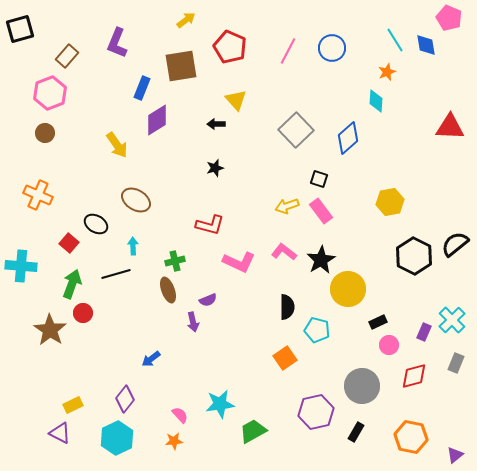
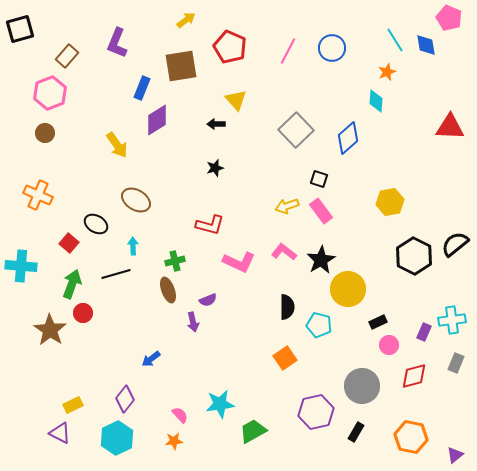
cyan cross at (452, 320): rotated 36 degrees clockwise
cyan pentagon at (317, 330): moved 2 px right, 5 px up
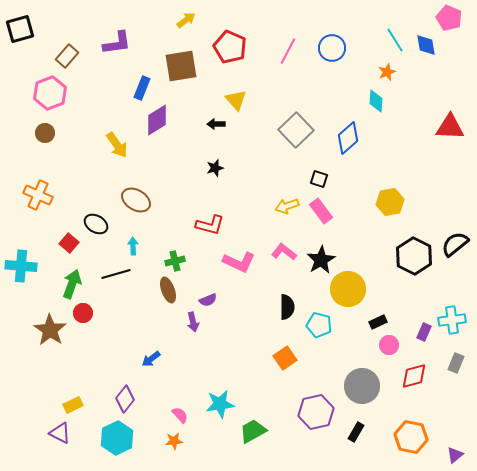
purple L-shape at (117, 43): rotated 120 degrees counterclockwise
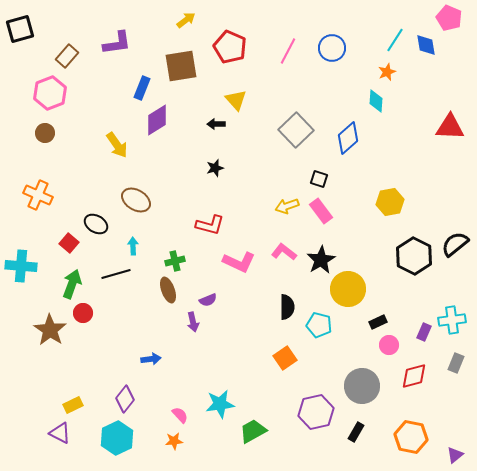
cyan line at (395, 40): rotated 65 degrees clockwise
blue arrow at (151, 359): rotated 150 degrees counterclockwise
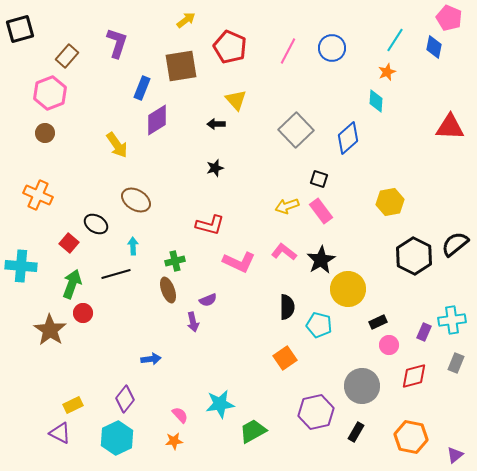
purple L-shape at (117, 43): rotated 64 degrees counterclockwise
blue diamond at (426, 45): moved 8 px right, 2 px down; rotated 20 degrees clockwise
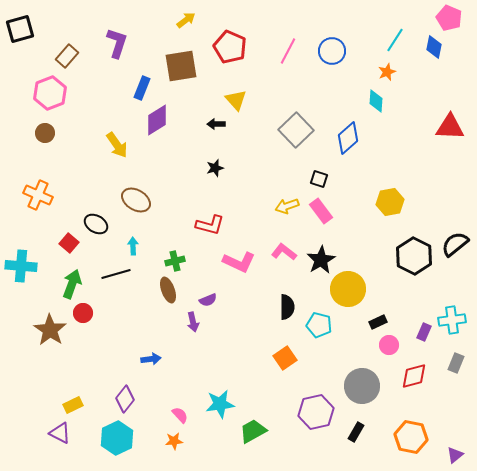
blue circle at (332, 48): moved 3 px down
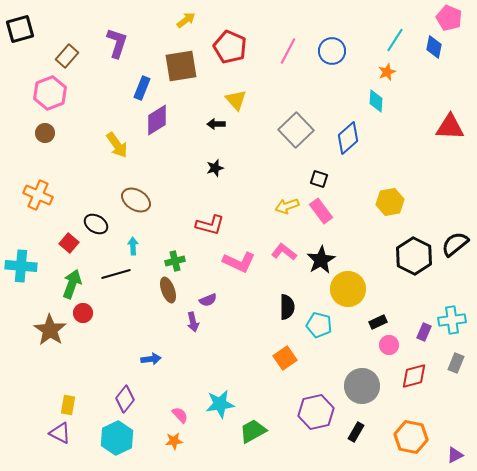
yellow rectangle at (73, 405): moved 5 px left; rotated 54 degrees counterclockwise
purple triangle at (455, 455): rotated 12 degrees clockwise
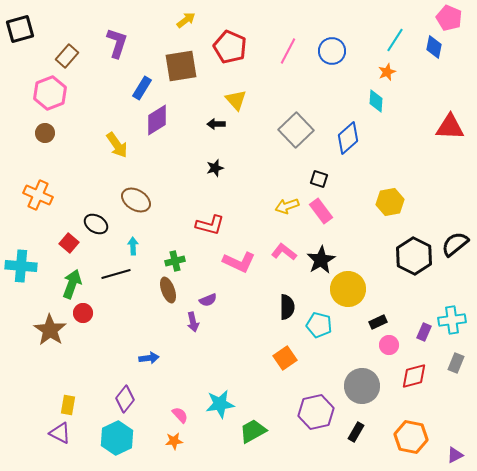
blue rectangle at (142, 88): rotated 10 degrees clockwise
blue arrow at (151, 359): moved 2 px left, 1 px up
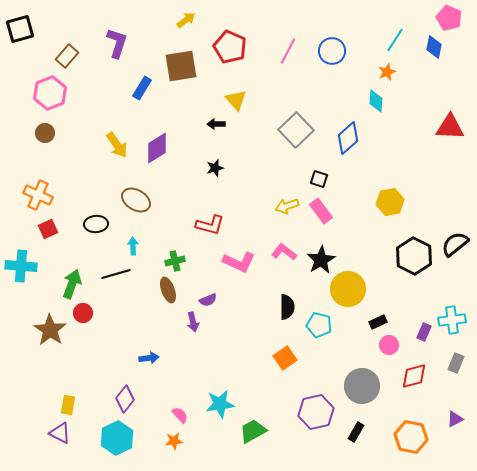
purple diamond at (157, 120): moved 28 px down
black ellipse at (96, 224): rotated 35 degrees counterclockwise
red square at (69, 243): moved 21 px left, 14 px up; rotated 24 degrees clockwise
purple triangle at (455, 455): moved 36 px up
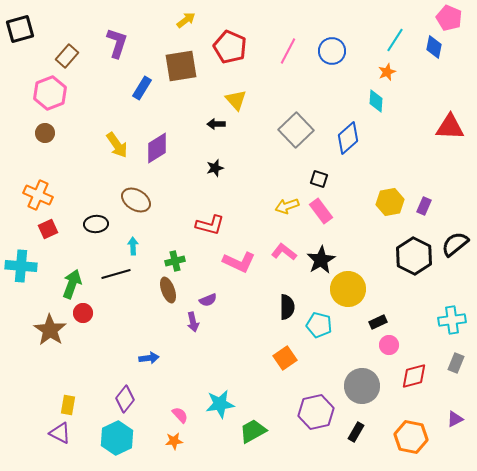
purple rectangle at (424, 332): moved 126 px up
